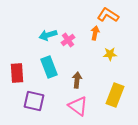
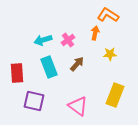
cyan arrow: moved 5 px left, 5 px down
brown arrow: moved 16 px up; rotated 35 degrees clockwise
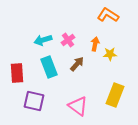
orange arrow: moved 11 px down
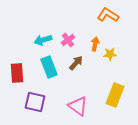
brown arrow: moved 1 px left, 1 px up
purple square: moved 1 px right, 1 px down
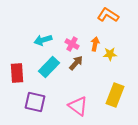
pink cross: moved 4 px right, 4 px down; rotated 24 degrees counterclockwise
cyan rectangle: rotated 65 degrees clockwise
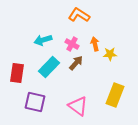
orange L-shape: moved 29 px left
orange arrow: rotated 24 degrees counterclockwise
red rectangle: rotated 12 degrees clockwise
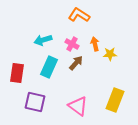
cyan rectangle: rotated 20 degrees counterclockwise
yellow rectangle: moved 5 px down
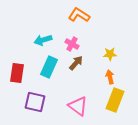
orange arrow: moved 15 px right, 33 px down
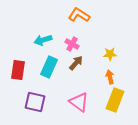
red rectangle: moved 1 px right, 3 px up
pink triangle: moved 1 px right, 4 px up
